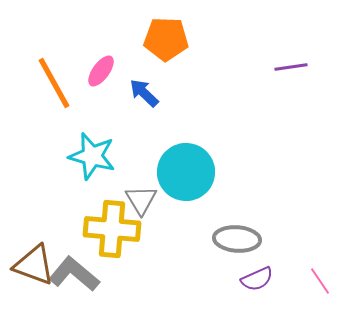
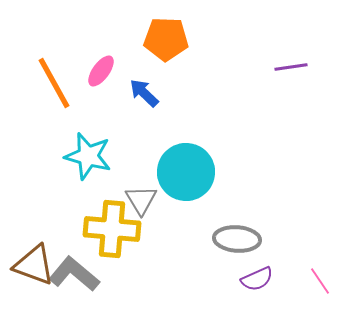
cyan star: moved 4 px left
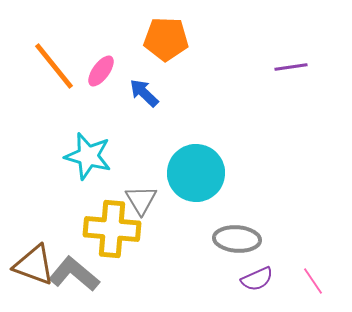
orange line: moved 17 px up; rotated 10 degrees counterclockwise
cyan circle: moved 10 px right, 1 px down
pink line: moved 7 px left
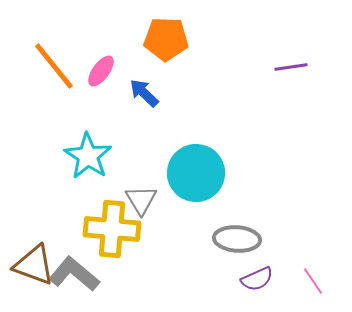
cyan star: rotated 18 degrees clockwise
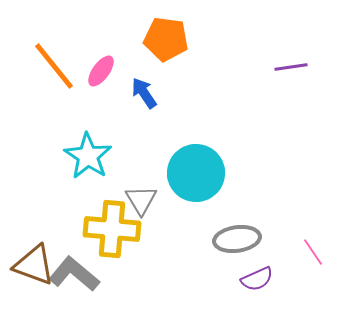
orange pentagon: rotated 6 degrees clockwise
blue arrow: rotated 12 degrees clockwise
gray ellipse: rotated 12 degrees counterclockwise
pink line: moved 29 px up
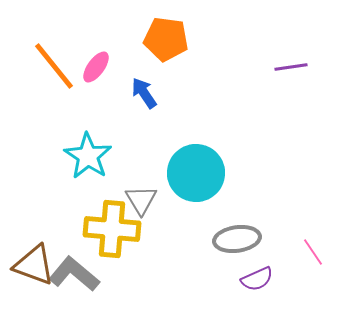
pink ellipse: moved 5 px left, 4 px up
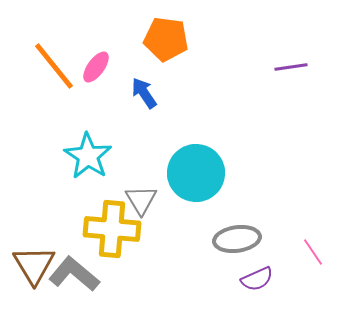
brown triangle: rotated 39 degrees clockwise
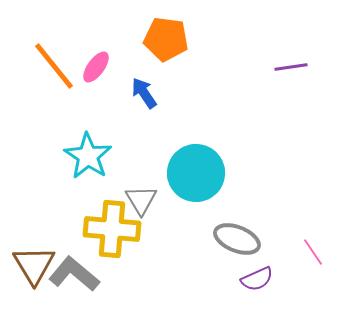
gray ellipse: rotated 30 degrees clockwise
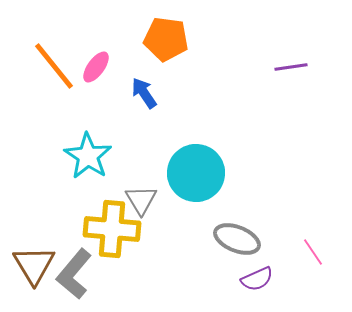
gray L-shape: rotated 90 degrees counterclockwise
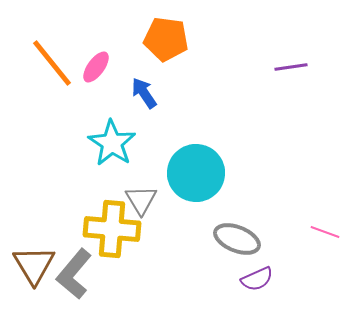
orange line: moved 2 px left, 3 px up
cyan star: moved 24 px right, 13 px up
pink line: moved 12 px right, 20 px up; rotated 36 degrees counterclockwise
